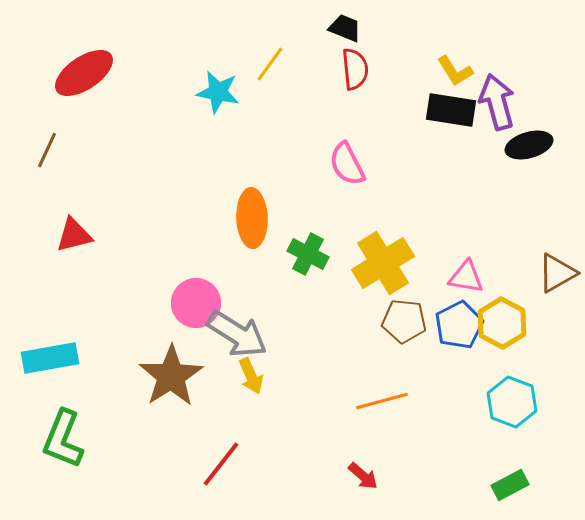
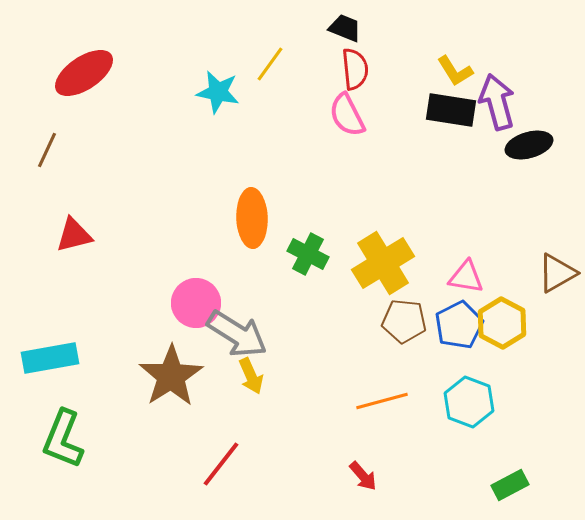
pink semicircle: moved 49 px up
cyan hexagon: moved 43 px left
red arrow: rotated 8 degrees clockwise
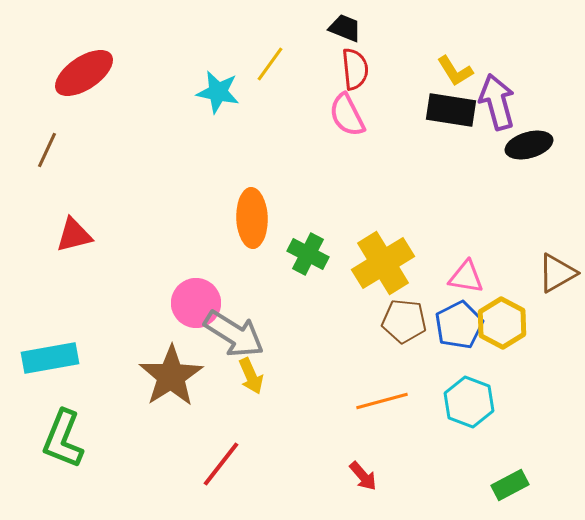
gray arrow: moved 3 px left
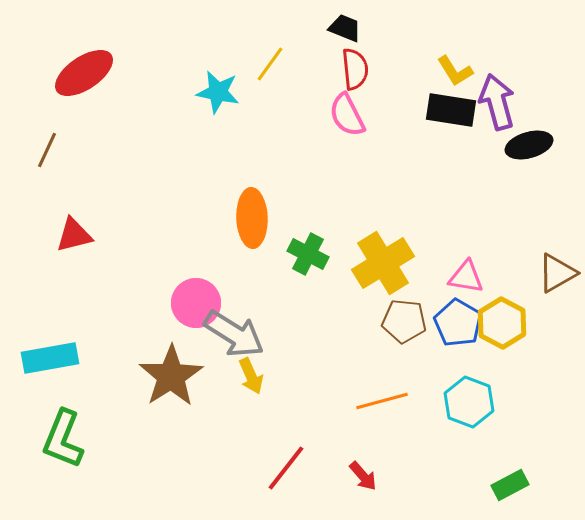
blue pentagon: moved 1 px left, 2 px up; rotated 15 degrees counterclockwise
red line: moved 65 px right, 4 px down
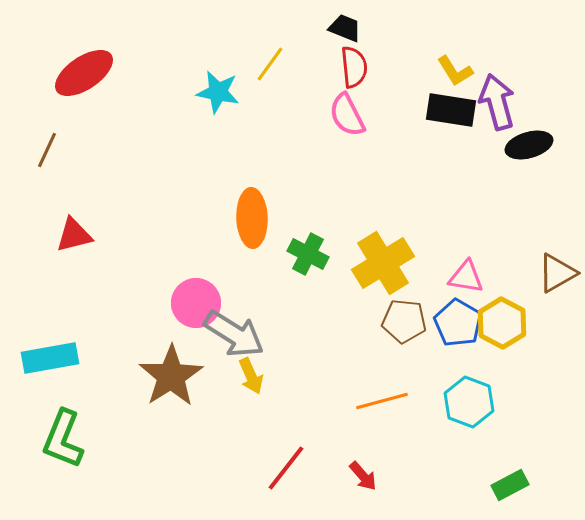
red semicircle: moved 1 px left, 2 px up
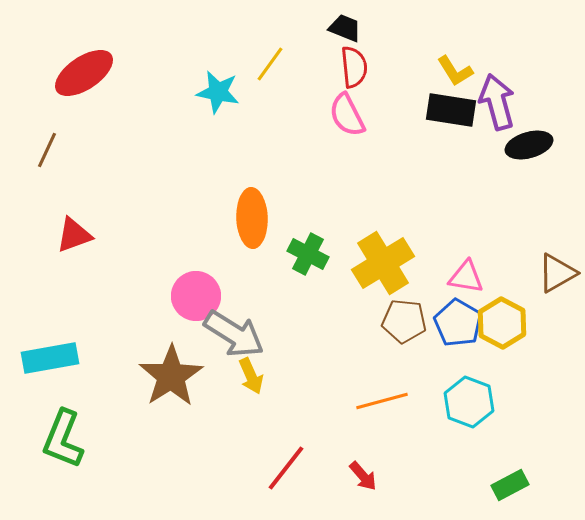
red triangle: rotated 6 degrees counterclockwise
pink circle: moved 7 px up
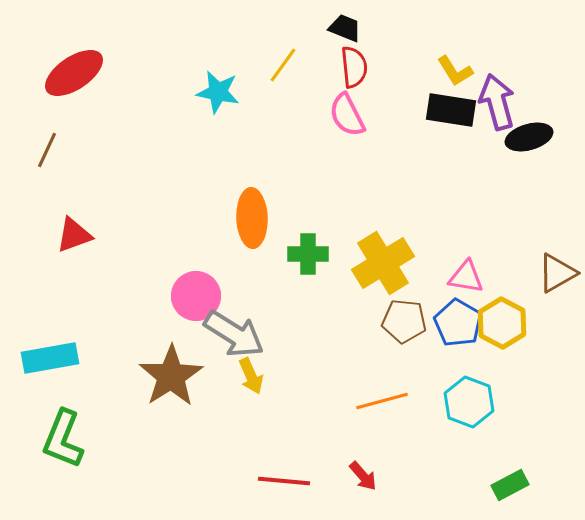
yellow line: moved 13 px right, 1 px down
red ellipse: moved 10 px left
black ellipse: moved 8 px up
green cross: rotated 27 degrees counterclockwise
red line: moved 2 px left, 13 px down; rotated 57 degrees clockwise
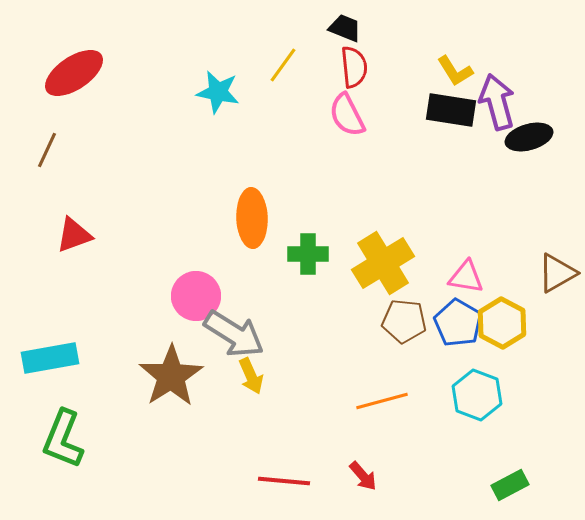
cyan hexagon: moved 8 px right, 7 px up
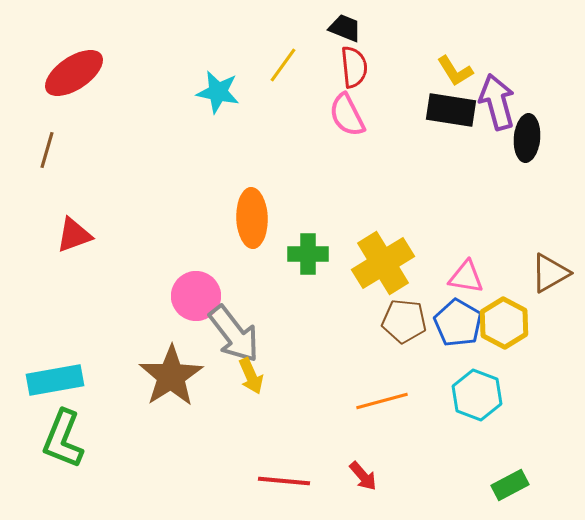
black ellipse: moved 2 px left, 1 px down; rotated 69 degrees counterclockwise
brown line: rotated 9 degrees counterclockwise
brown triangle: moved 7 px left
yellow hexagon: moved 2 px right
gray arrow: rotated 20 degrees clockwise
cyan rectangle: moved 5 px right, 22 px down
